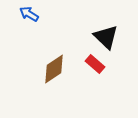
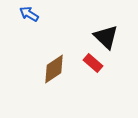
red rectangle: moved 2 px left, 1 px up
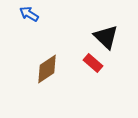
brown diamond: moved 7 px left
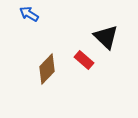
red rectangle: moved 9 px left, 3 px up
brown diamond: rotated 12 degrees counterclockwise
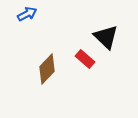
blue arrow: moved 2 px left; rotated 120 degrees clockwise
red rectangle: moved 1 px right, 1 px up
